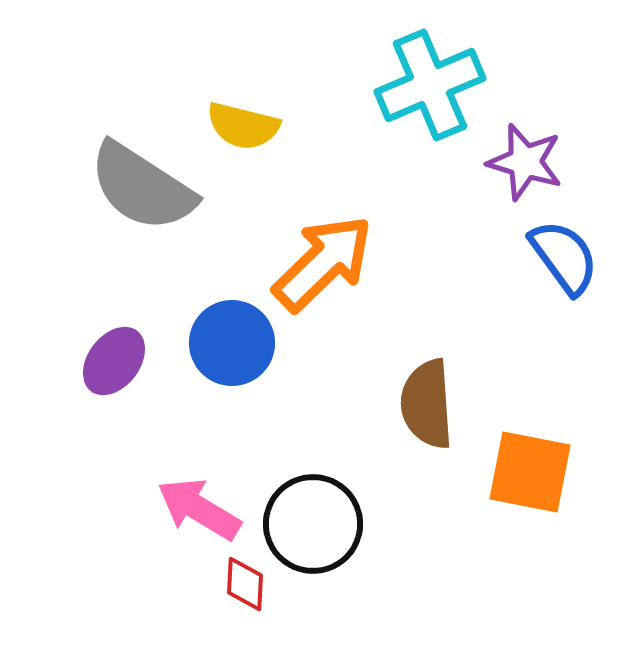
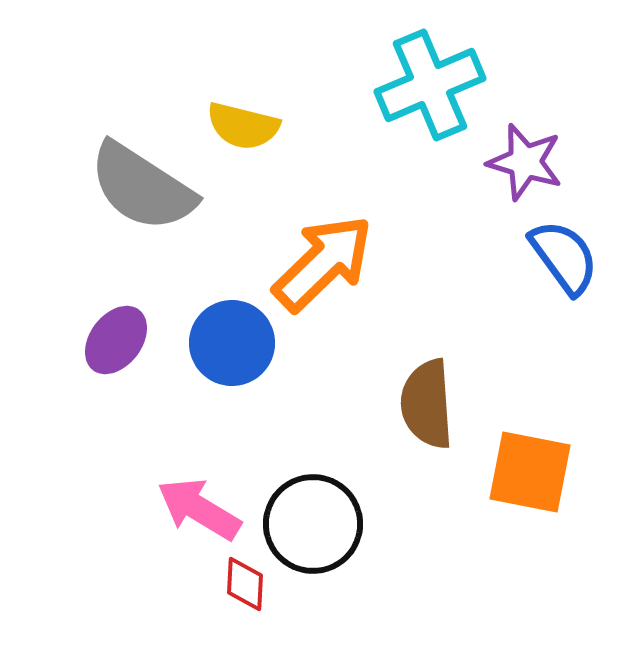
purple ellipse: moved 2 px right, 21 px up
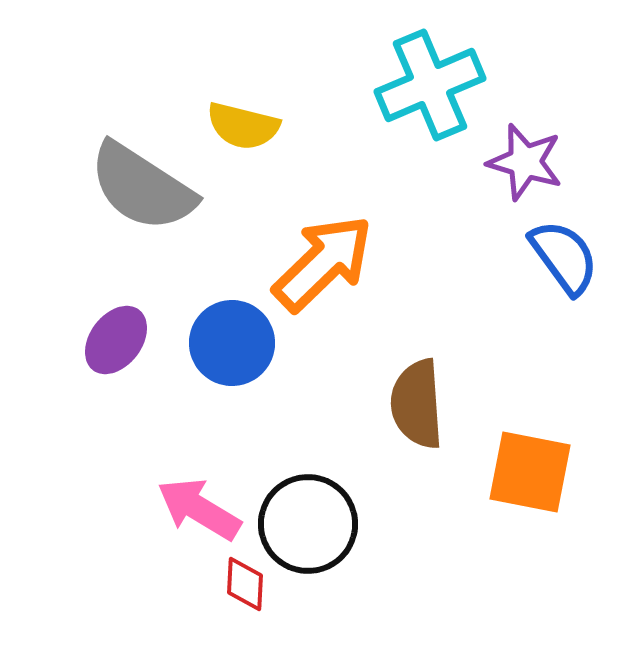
brown semicircle: moved 10 px left
black circle: moved 5 px left
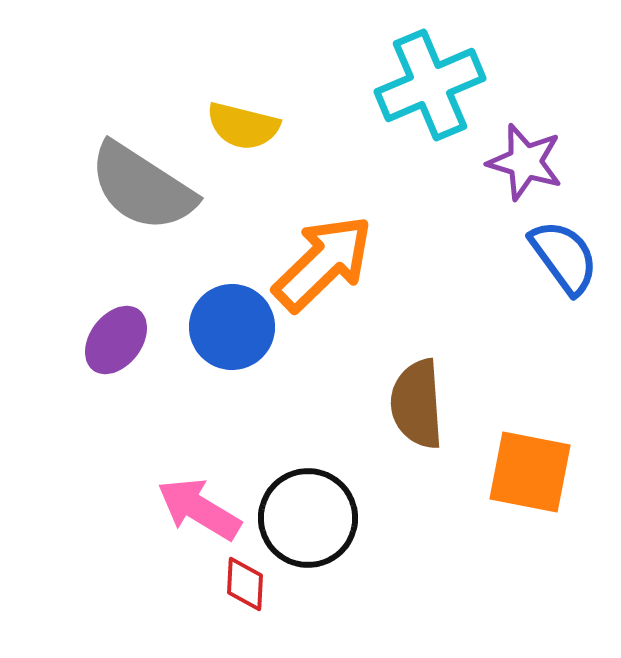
blue circle: moved 16 px up
black circle: moved 6 px up
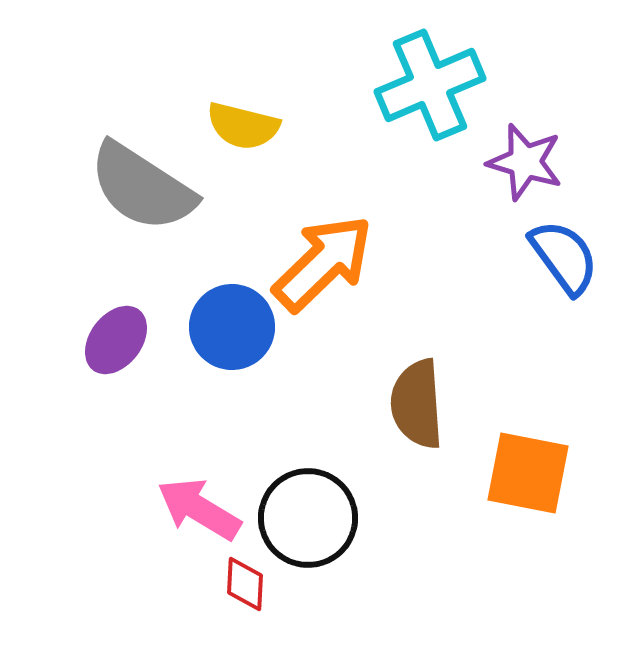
orange square: moved 2 px left, 1 px down
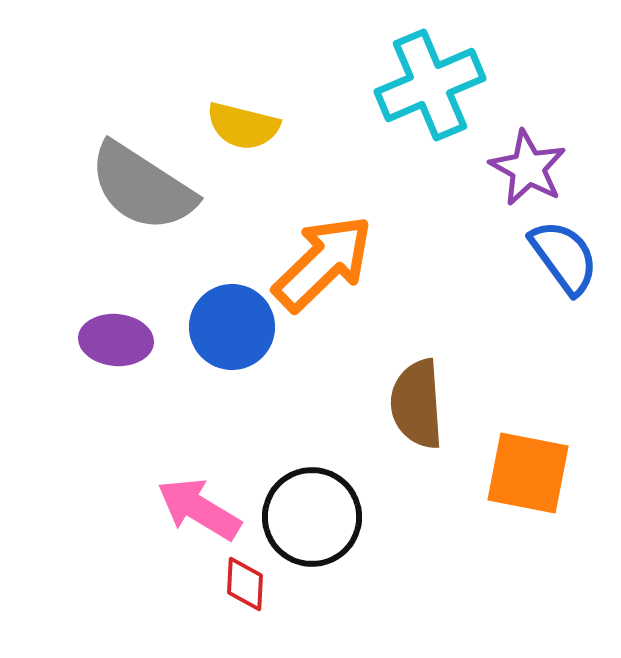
purple star: moved 3 px right, 6 px down; rotated 12 degrees clockwise
purple ellipse: rotated 58 degrees clockwise
black circle: moved 4 px right, 1 px up
